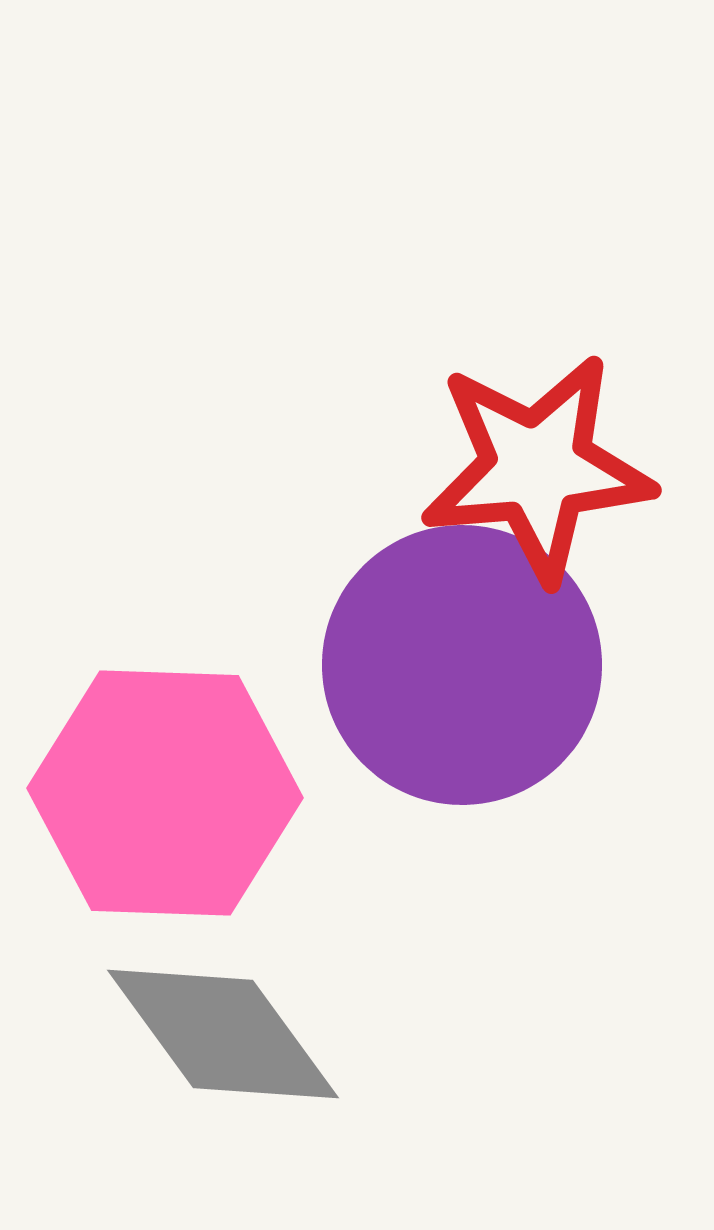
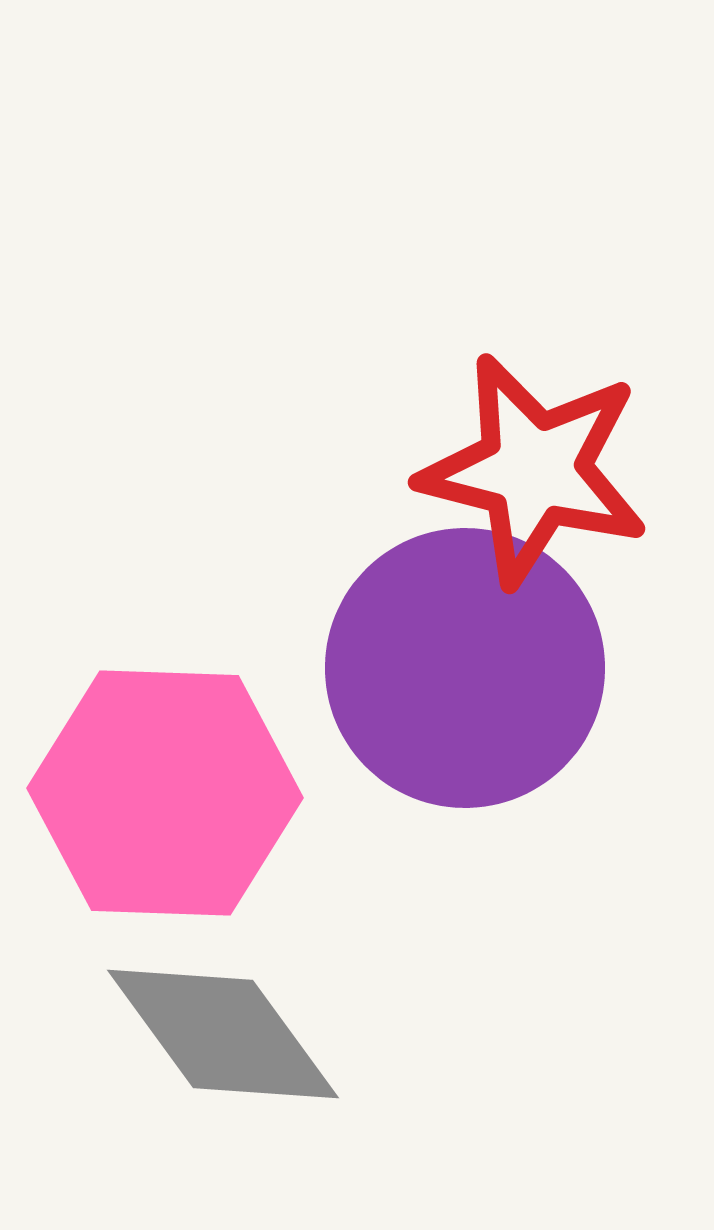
red star: moved 3 px left, 2 px down; rotated 19 degrees clockwise
purple circle: moved 3 px right, 3 px down
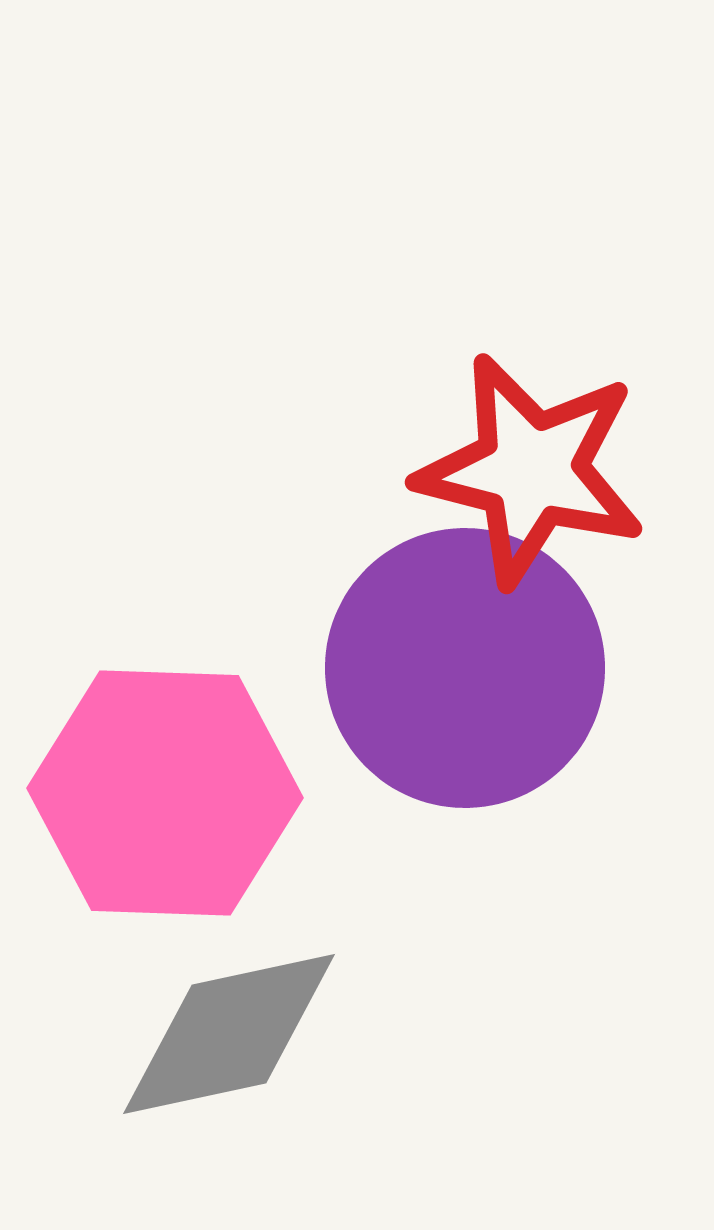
red star: moved 3 px left
gray diamond: moved 6 px right; rotated 66 degrees counterclockwise
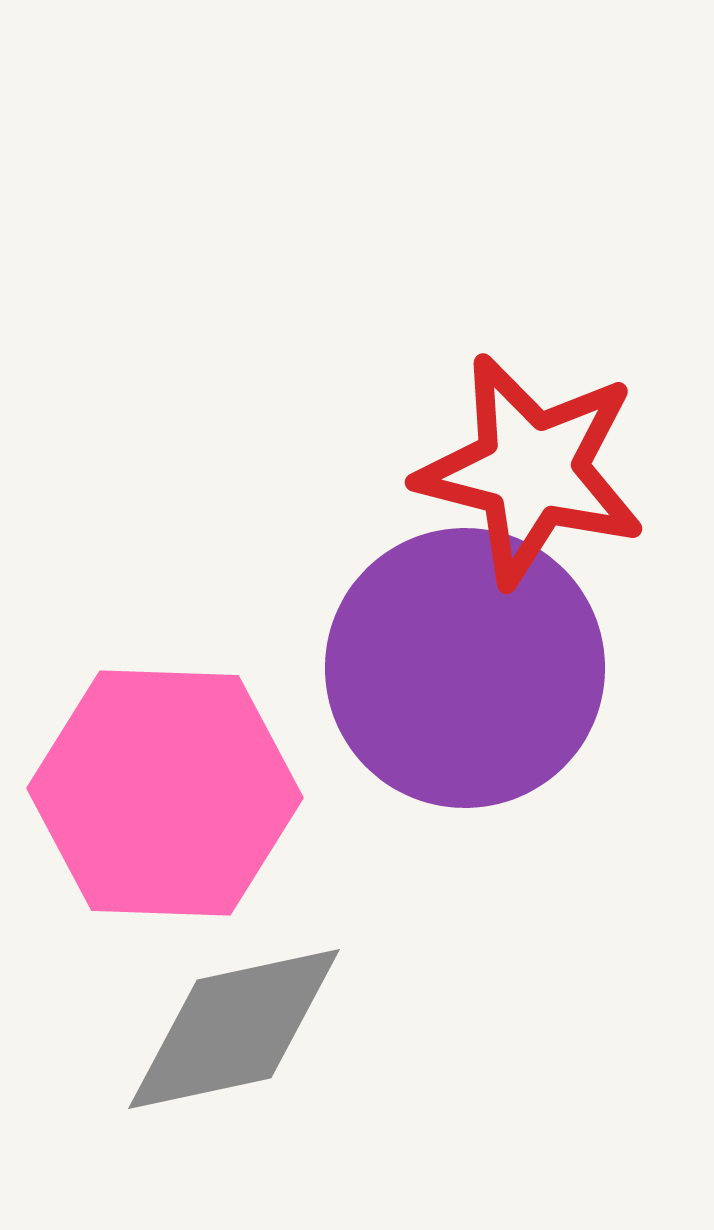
gray diamond: moved 5 px right, 5 px up
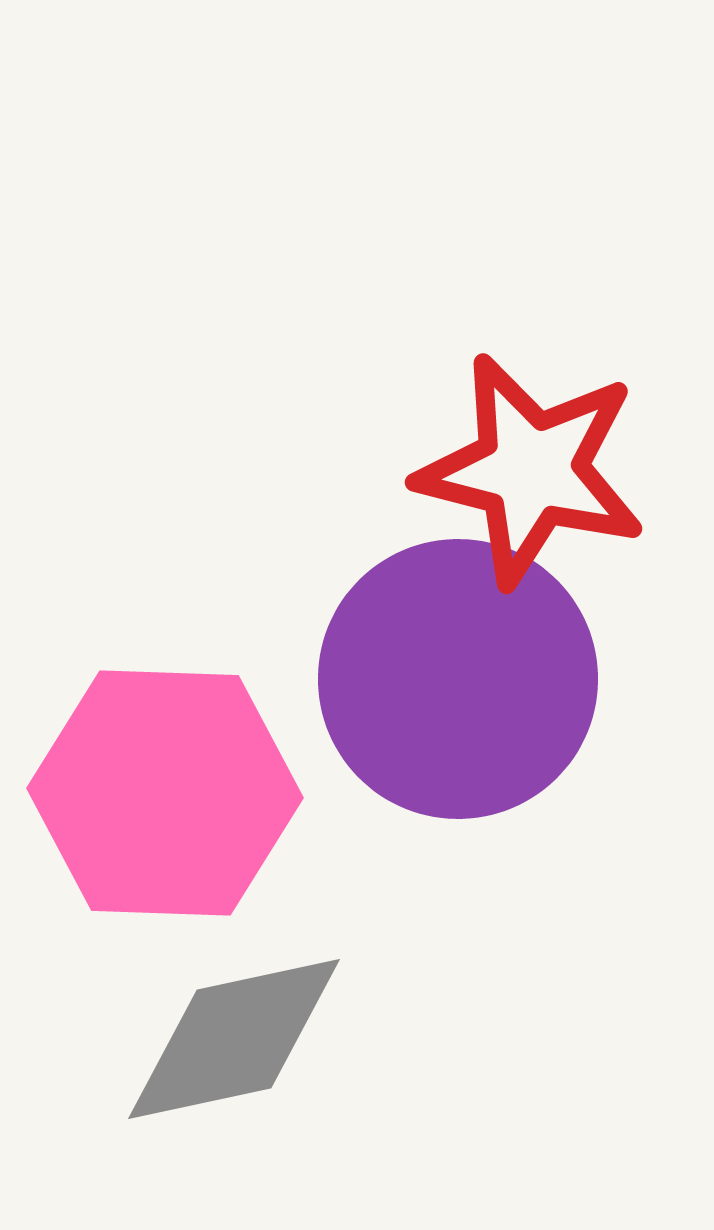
purple circle: moved 7 px left, 11 px down
gray diamond: moved 10 px down
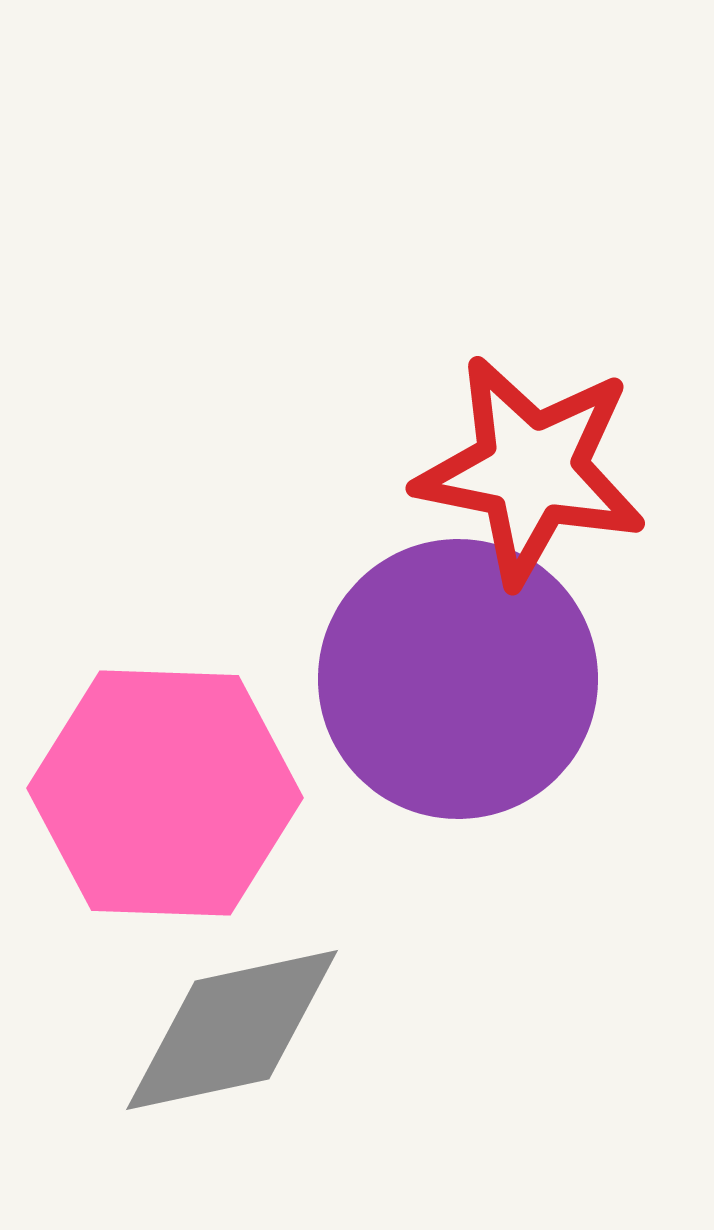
red star: rotated 3 degrees counterclockwise
gray diamond: moved 2 px left, 9 px up
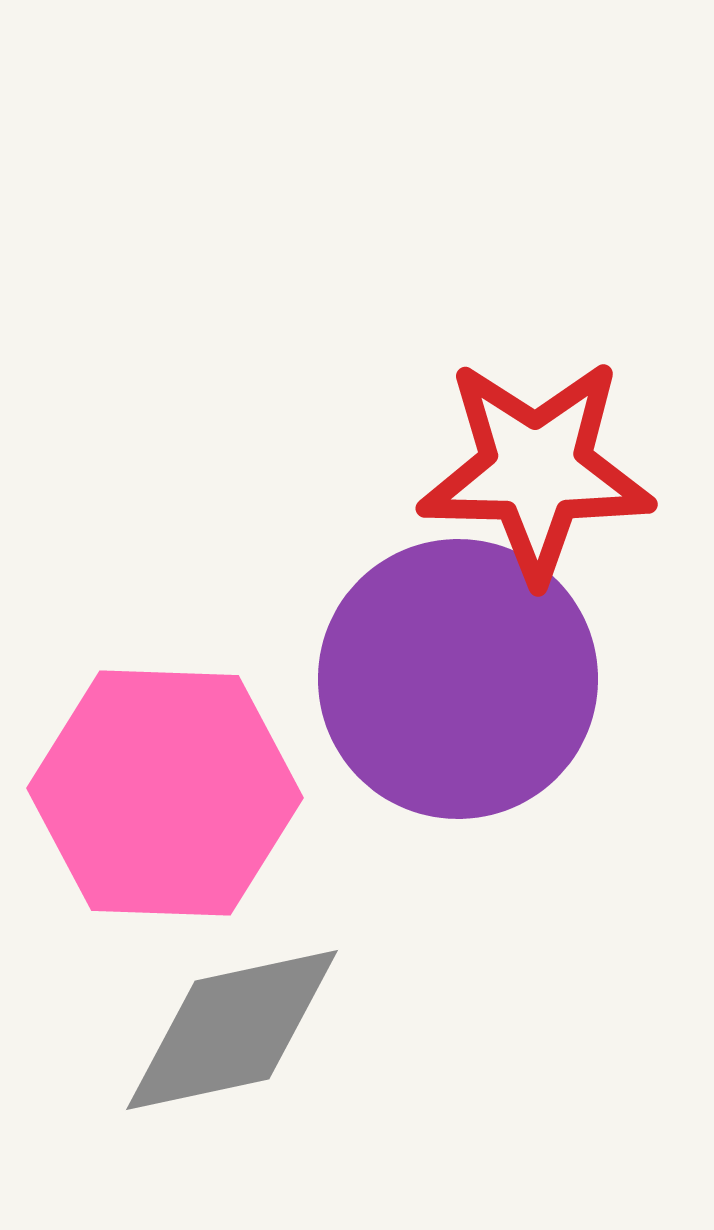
red star: moved 5 px right; rotated 10 degrees counterclockwise
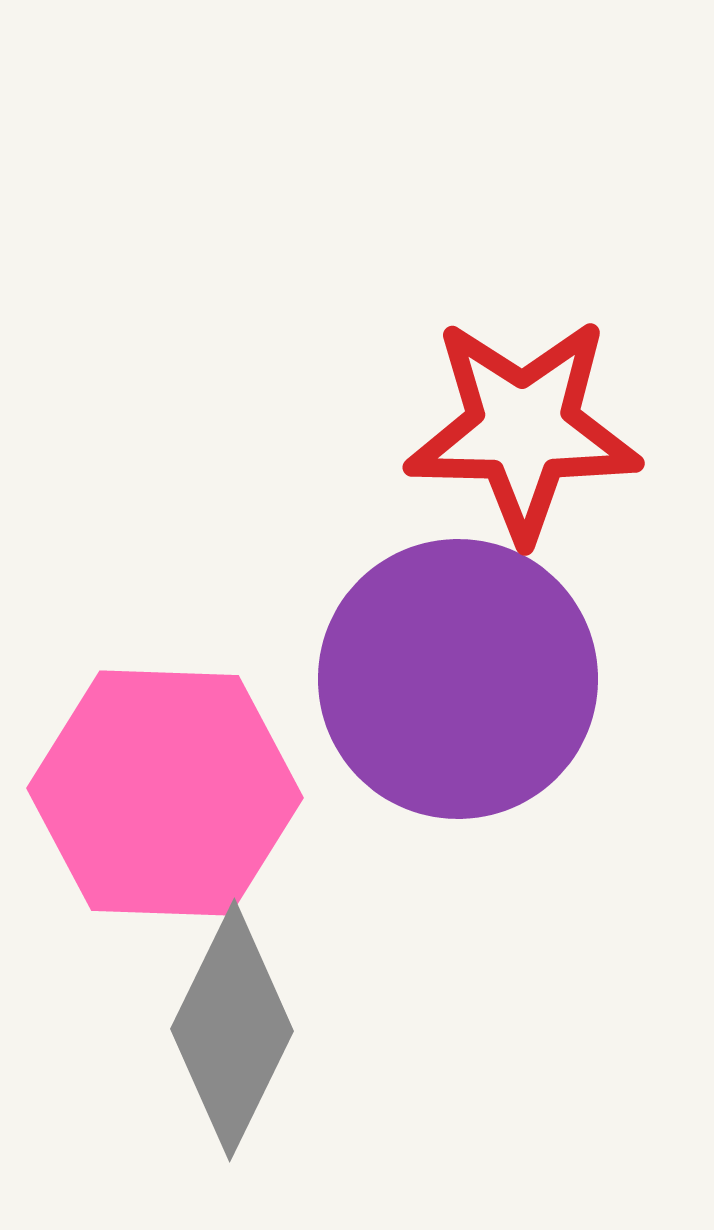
red star: moved 13 px left, 41 px up
gray diamond: rotated 52 degrees counterclockwise
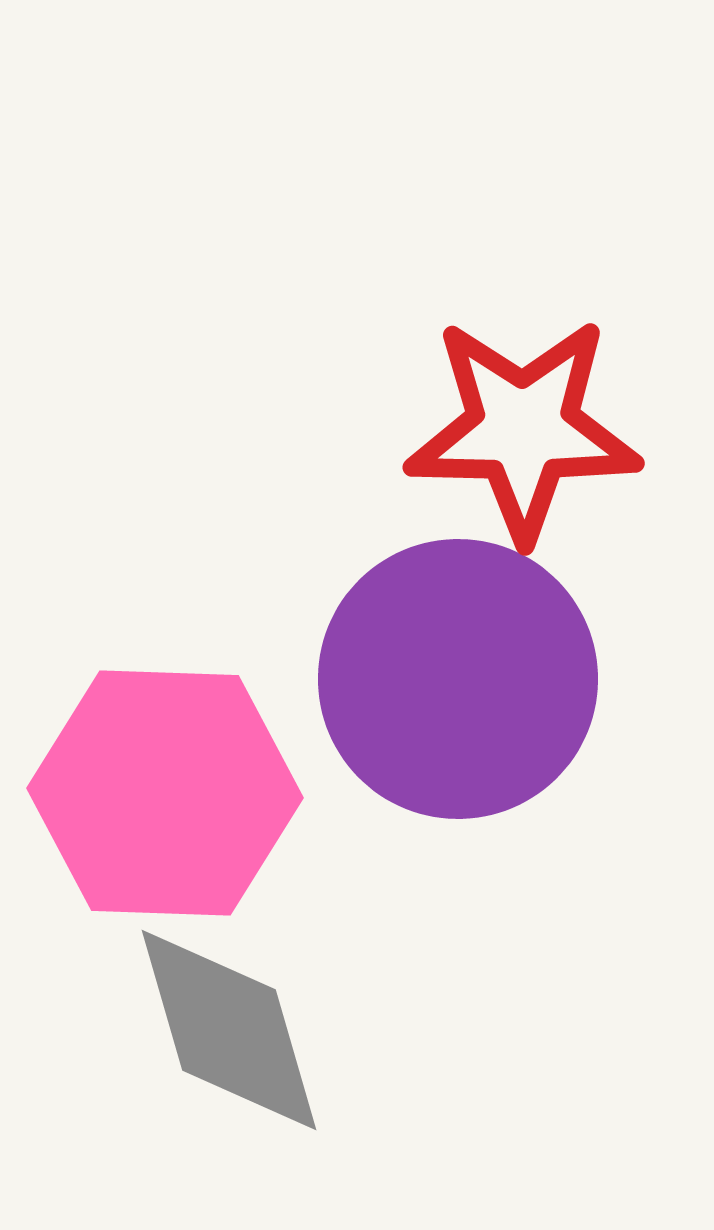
gray diamond: moved 3 px left; rotated 42 degrees counterclockwise
